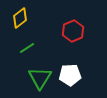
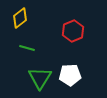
green line: rotated 49 degrees clockwise
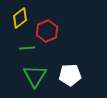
red hexagon: moved 26 px left
green line: rotated 21 degrees counterclockwise
green triangle: moved 5 px left, 2 px up
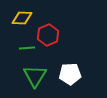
yellow diamond: moved 2 px right; rotated 40 degrees clockwise
red hexagon: moved 1 px right, 4 px down
white pentagon: moved 1 px up
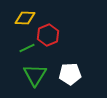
yellow diamond: moved 3 px right
green line: rotated 21 degrees counterclockwise
green triangle: moved 1 px up
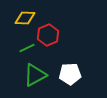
green triangle: rotated 30 degrees clockwise
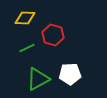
red hexagon: moved 5 px right; rotated 20 degrees counterclockwise
green triangle: moved 3 px right, 4 px down
